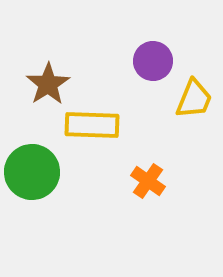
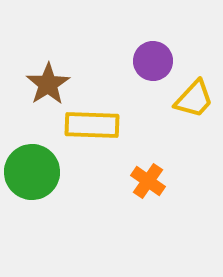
yellow trapezoid: rotated 21 degrees clockwise
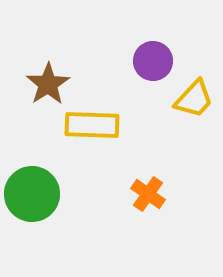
green circle: moved 22 px down
orange cross: moved 13 px down
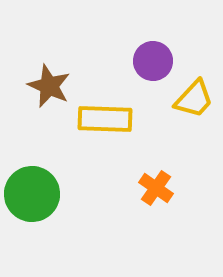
brown star: moved 1 px right, 2 px down; rotated 15 degrees counterclockwise
yellow rectangle: moved 13 px right, 6 px up
orange cross: moved 8 px right, 6 px up
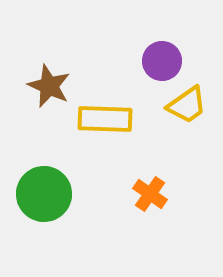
purple circle: moved 9 px right
yellow trapezoid: moved 7 px left, 6 px down; rotated 12 degrees clockwise
orange cross: moved 6 px left, 6 px down
green circle: moved 12 px right
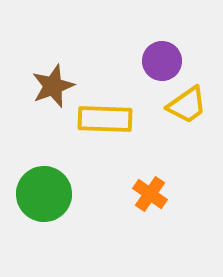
brown star: moved 4 px right; rotated 27 degrees clockwise
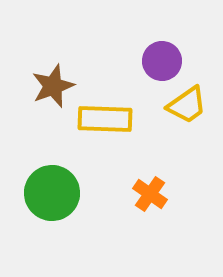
green circle: moved 8 px right, 1 px up
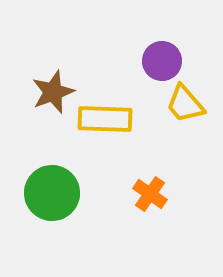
brown star: moved 6 px down
yellow trapezoid: moved 2 px left, 1 px up; rotated 84 degrees clockwise
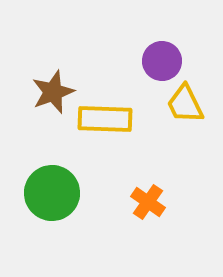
yellow trapezoid: rotated 15 degrees clockwise
orange cross: moved 2 px left, 8 px down
